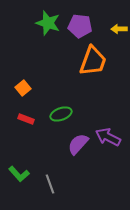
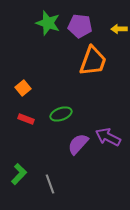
green L-shape: rotated 95 degrees counterclockwise
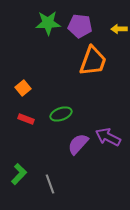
green star: rotated 20 degrees counterclockwise
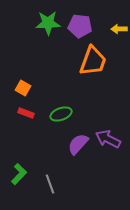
orange square: rotated 21 degrees counterclockwise
red rectangle: moved 6 px up
purple arrow: moved 2 px down
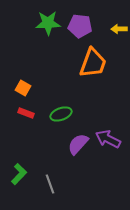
orange trapezoid: moved 2 px down
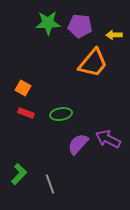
yellow arrow: moved 5 px left, 6 px down
orange trapezoid: rotated 20 degrees clockwise
green ellipse: rotated 10 degrees clockwise
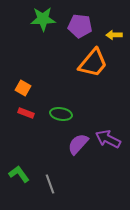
green star: moved 5 px left, 4 px up
green ellipse: rotated 20 degrees clockwise
green L-shape: rotated 80 degrees counterclockwise
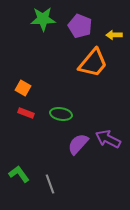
purple pentagon: rotated 15 degrees clockwise
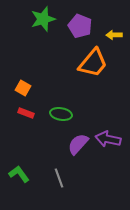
green star: rotated 15 degrees counterclockwise
purple arrow: rotated 15 degrees counterclockwise
gray line: moved 9 px right, 6 px up
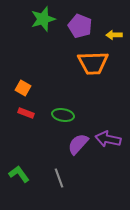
orange trapezoid: rotated 48 degrees clockwise
green ellipse: moved 2 px right, 1 px down
